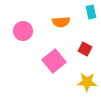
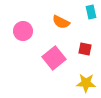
orange semicircle: rotated 30 degrees clockwise
red square: rotated 16 degrees counterclockwise
pink square: moved 3 px up
yellow star: moved 1 px left, 1 px down
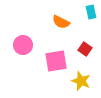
pink circle: moved 14 px down
red square: rotated 24 degrees clockwise
pink square: moved 2 px right, 3 px down; rotated 30 degrees clockwise
yellow star: moved 5 px left, 2 px up; rotated 18 degrees clockwise
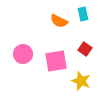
cyan rectangle: moved 8 px left, 2 px down
orange semicircle: moved 2 px left, 1 px up
pink circle: moved 9 px down
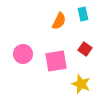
orange semicircle: rotated 90 degrees counterclockwise
yellow star: moved 3 px down
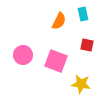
red square: moved 2 px right, 4 px up; rotated 24 degrees counterclockwise
pink circle: moved 1 px down
pink square: rotated 30 degrees clockwise
yellow star: rotated 12 degrees counterclockwise
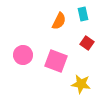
red square: moved 2 px up; rotated 24 degrees clockwise
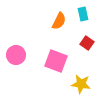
pink circle: moved 7 px left
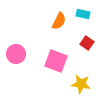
cyan rectangle: rotated 64 degrees counterclockwise
pink circle: moved 1 px up
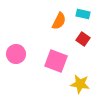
red square: moved 4 px left, 4 px up
yellow star: moved 1 px left
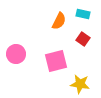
pink square: rotated 35 degrees counterclockwise
